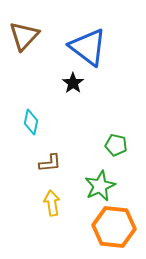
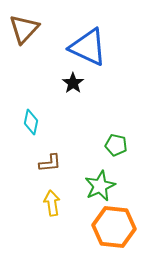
brown triangle: moved 7 px up
blue triangle: rotated 12 degrees counterclockwise
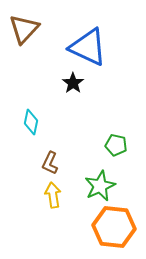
brown L-shape: rotated 120 degrees clockwise
yellow arrow: moved 1 px right, 8 px up
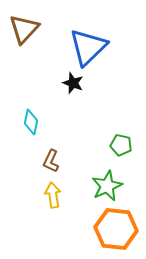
blue triangle: rotated 51 degrees clockwise
black star: rotated 15 degrees counterclockwise
green pentagon: moved 5 px right
brown L-shape: moved 1 px right, 2 px up
green star: moved 7 px right
orange hexagon: moved 2 px right, 2 px down
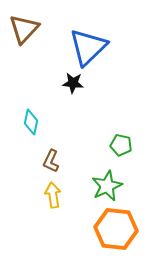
black star: rotated 15 degrees counterclockwise
